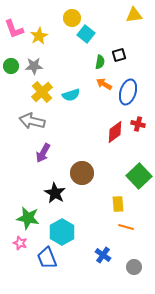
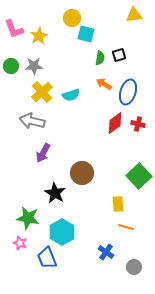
cyan square: rotated 24 degrees counterclockwise
green semicircle: moved 4 px up
red diamond: moved 9 px up
blue cross: moved 3 px right, 3 px up
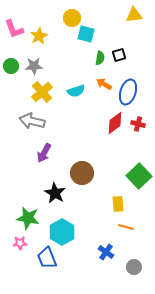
cyan semicircle: moved 5 px right, 4 px up
purple arrow: moved 1 px right
pink star: rotated 24 degrees counterclockwise
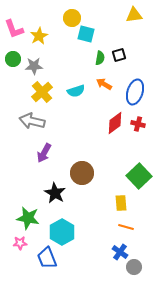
green circle: moved 2 px right, 7 px up
blue ellipse: moved 7 px right
yellow rectangle: moved 3 px right, 1 px up
blue cross: moved 14 px right
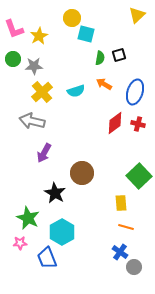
yellow triangle: moved 3 px right; rotated 36 degrees counterclockwise
green star: rotated 15 degrees clockwise
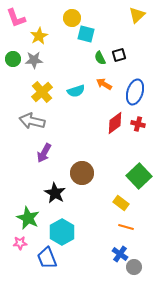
pink L-shape: moved 2 px right, 11 px up
green semicircle: rotated 144 degrees clockwise
gray star: moved 6 px up
yellow rectangle: rotated 49 degrees counterclockwise
blue cross: moved 2 px down
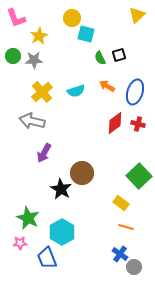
green circle: moved 3 px up
orange arrow: moved 3 px right, 2 px down
black star: moved 6 px right, 4 px up
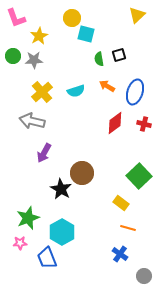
green semicircle: moved 1 px left, 1 px down; rotated 16 degrees clockwise
red cross: moved 6 px right
green star: rotated 25 degrees clockwise
orange line: moved 2 px right, 1 px down
gray circle: moved 10 px right, 9 px down
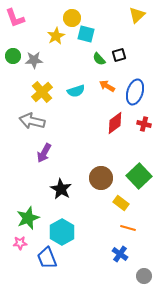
pink L-shape: moved 1 px left
yellow star: moved 17 px right
green semicircle: rotated 32 degrees counterclockwise
brown circle: moved 19 px right, 5 px down
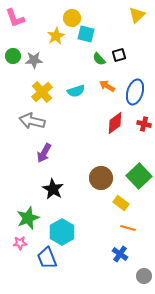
black star: moved 8 px left
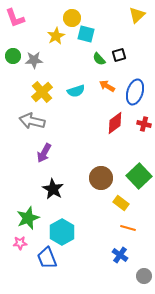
blue cross: moved 1 px down
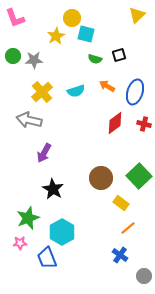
green semicircle: moved 4 px left; rotated 32 degrees counterclockwise
gray arrow: moved 3 px left, 1 px up
orange line: rotated 56 degrees counterclockwise
